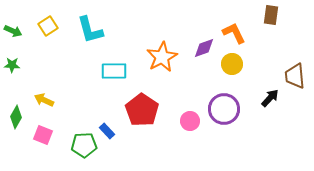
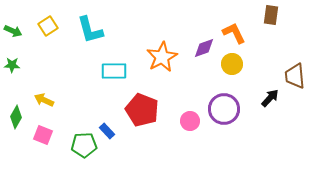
red pentagon: rotated 12 degrees counterclockwise
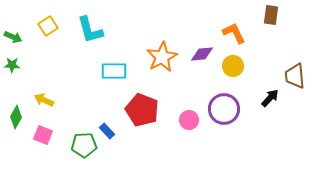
green arrow: moved 6 px down
purple diamond: moved 2 px left, 6 px down; rotated 15 degrees clockwise
yellow circle: moved 1 px right, 2 px down
pink circle: moved 1 px left, 1 px up
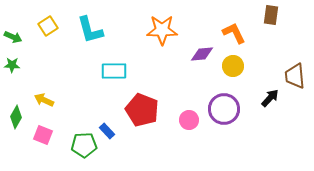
orange star: moved 27 px up; rotated 28 degrees clockwise
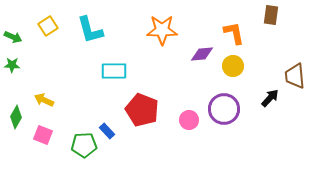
orange L-shape: rotated 15 degrees clockwise
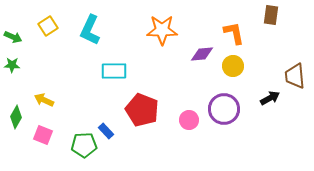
cyan L-shape: rotated 40 degrees clockwise
black arrow: rotated 18 degrees clockwise
blue rectangle: moved 1 px left
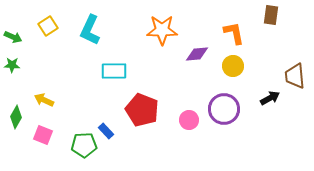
purple diamond: moved 5 px left
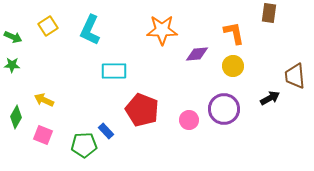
brown rectangle: moved 2 px left, 2 px up
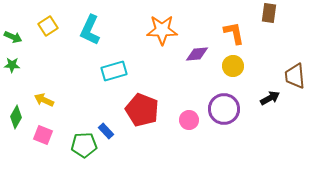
cyan rectangle: rotated 15 degrees counterclockwise
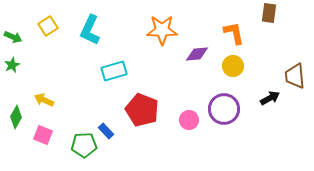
green star: rotated 28 degrees counterclockwise
